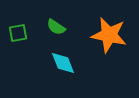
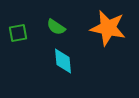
orange star: moved 1 px left, 7 px up
cyan diamond: moved 2 px up; rotated 16 degrees clockwise
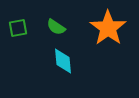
orange star: rotated 24 degrees clockwise
green square: moved 5 px up
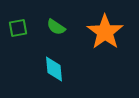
orange star: moved 3 px left, 4 px down
cyan diamond: moved 9 px left, 8 px down
